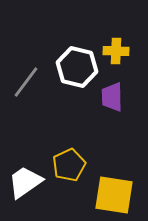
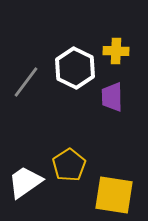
white hexagon: moved 2 px left, 1 px down; rotated 12 degrees clockwise
yellow pentagon: rotated 8 degrees counterclockwise
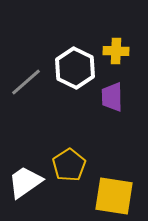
gray line: rotated 12 degrees clockwise
yellow square: moved 1 px down
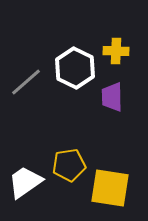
yellow pentagon: rotated 24 degrees clockwise
yellow square: moved 4 px left, 8 px up
